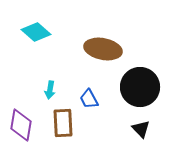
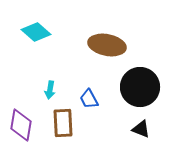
brown ellipse: moved 4 px right, 4 px up
black triangle: rotated 24 degrees counterclockwise
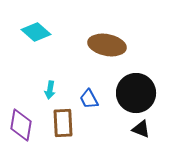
black circle: moved 4 px left, 6 px down
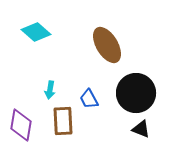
brown ellipse: rotated 48 degrees clockwise
brown rectangle: moved 2 px up
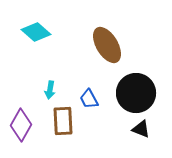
purple diamond: rotated 20 degrees clockwise
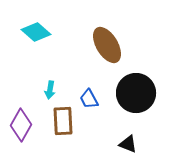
black triangle: moved 13 px left, 15 px down
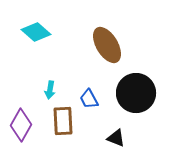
black triangle: moved 12 px left, 6 px up
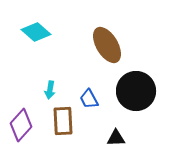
black circle: moved 2 px up
purple diamond: rotated 12 degrees clockwise
black triangle: rotated 24 degrees counterclockwise
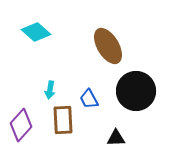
brown ellipse: moved 1 px right, 1 px down
brown rectangle: moved 1 px up
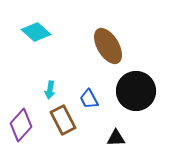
brown rectangle: rotated 24 degrees counterclockwise
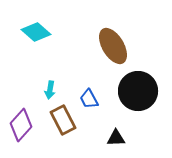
brown ellipse: moved 5 px right
black circle: moved 2 px right
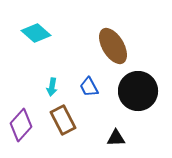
cyan diamond: moved 1 px down
cyan arrow: moved 2 px right, 3 px up
blue trapezoid: moved 12 px up
